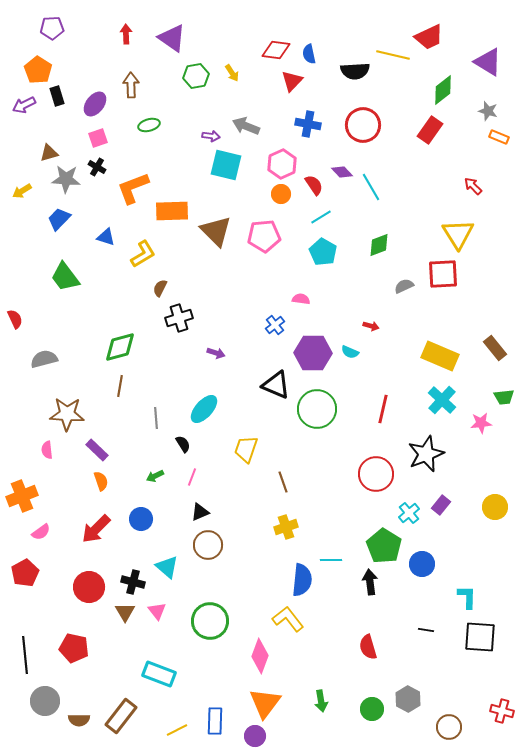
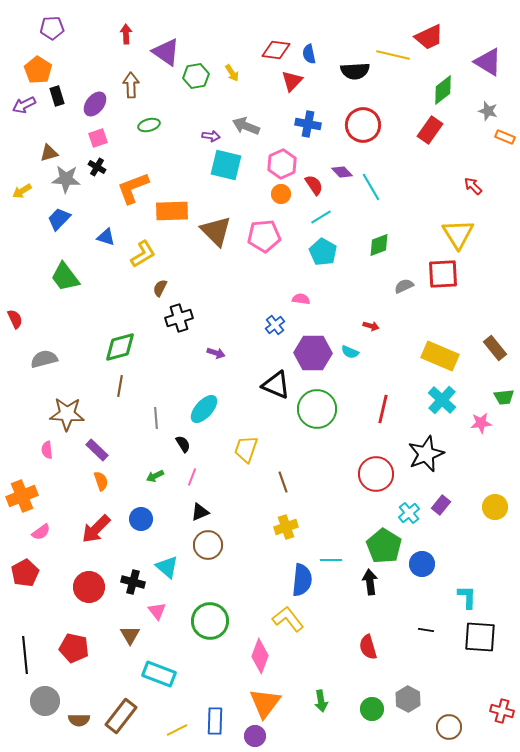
purple triangle at (172, 38): moved 6 px left, 14 px down
orange rectangle at (499, 137): moved 6 px right
brown triangle at (125, 612): moved 5 px right, 23 px down
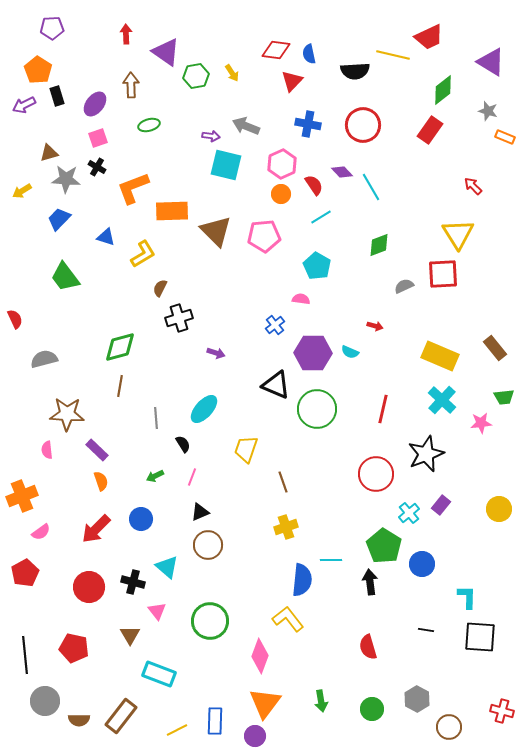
purple triangle at (488, 62): moved 3 px right
cyan pentagon at (323, 252): moved 6 px left, 14 px down
red arrow at (371, 326): moved 4 px right
yellow circle at (495, 507): moved 4 px right, 2 px down
gray hexagon at (408, 699): moved 9 px right
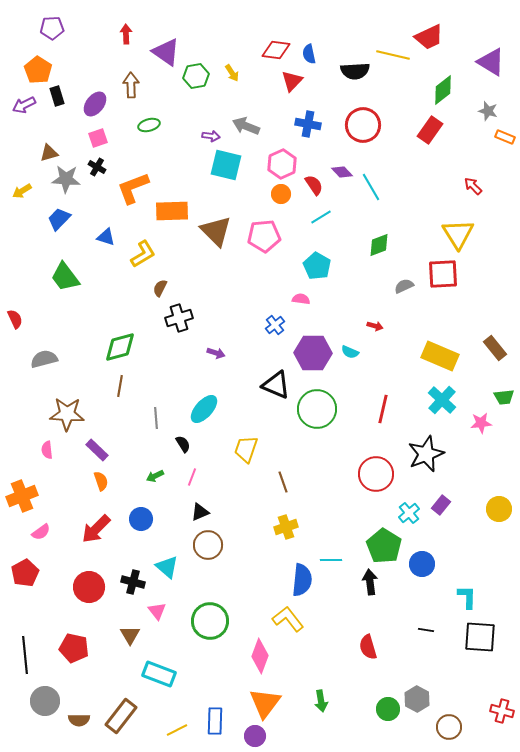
green circle at (372, 709): moved 16 px right
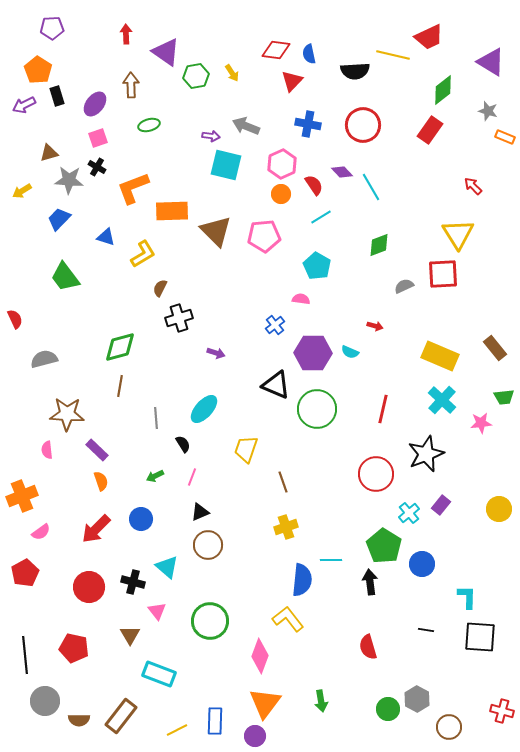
gray star at (66, 179): moved 3 px right, 1 px down
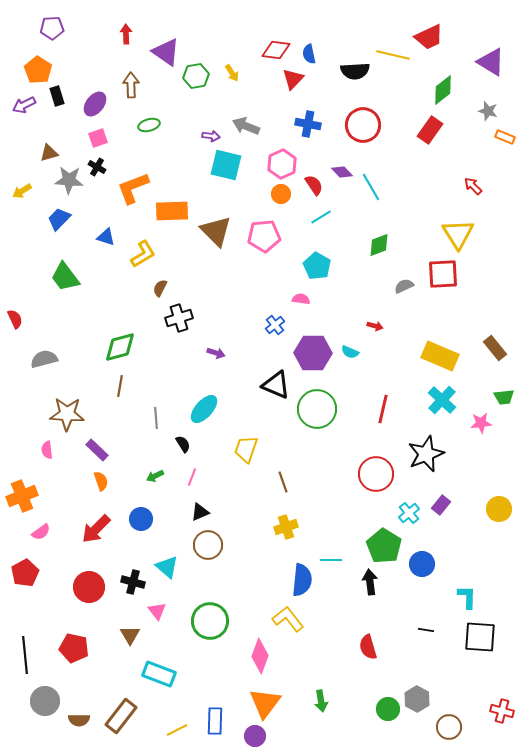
red triangle at (292, 81): moved 1 px right, 2 px up
